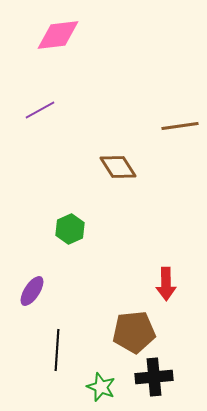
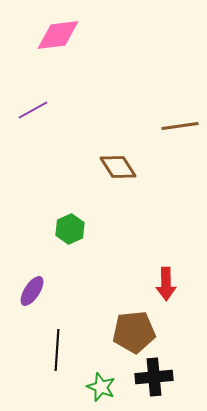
purple line: moved 7 px left
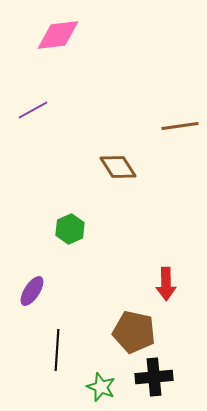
brown pentagon: rotated 18 degrees clockwise
